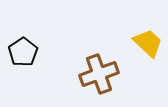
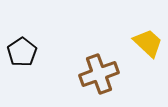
black pentagon: moved 1 px left
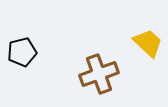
black pentagon: rotated 20 degrees clockwise
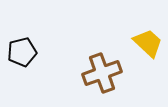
brown cross: moved 3 px right, 1 px up
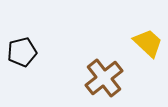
brown cross: moved 2 px right, 5 px down; rotated 18 degrees counterclockwise
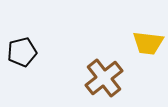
yellow trapezoid: rotated 144 degrees clockwise
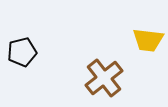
yellow trapezoid: moved 3 px up
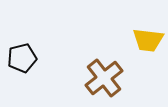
black pentagon: moved 6 px down
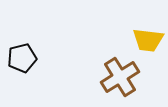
brown cross: moved 16 px right, 1 px up; rotated 6 degrees clockwise
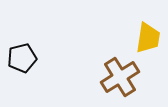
yellow trapezoid: moved 2 px up; rotated 88 degrees counterclockwise
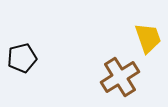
yellow trapezoid: rotated 28 degrees counterclockwise
